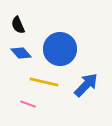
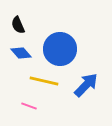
yellow line: moved 1 px up
pink line: moved 1 px right, 2 px down
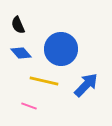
blue circle: moved 1 px right
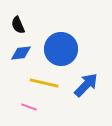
blue diamond: rotated 55 degrees counterclockwise
yellow line: moved 2 px down
pink line: moved 1 px down
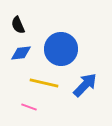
blue arrow: moved 1 px left
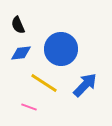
yellow line: rotated 20 degrees clockwise
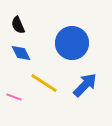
blue circle: moved 11 px right, 6 px up
blue diamond: rotated 70 degrees clockwise
pink line: moved 15 px left, 10 px up
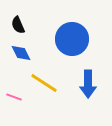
blue circle: moved 4 px up
blue arrow: moved 3 px right, 1 px up; rotated 136 degrees clockwise
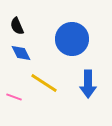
black semicircle: moved 1 px left, 1 px down
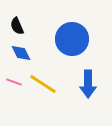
yellow line: moved 1 px left, 1 px down
pink line: moved 15 px up
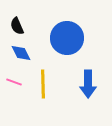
blue circle: moved 5 px left, 1 px up
yellow line: rotated 56 degrees clockwise
